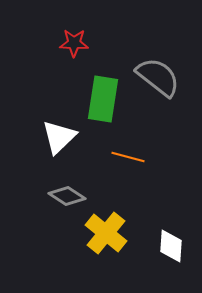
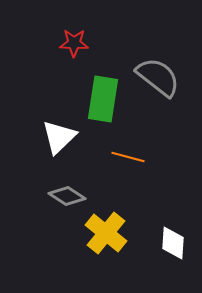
white diamond: moved 2 px right, 3 px up
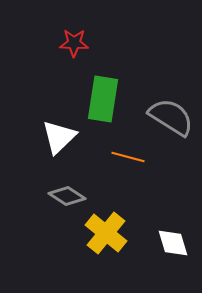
gray semicircle: moved 13 px right, 40 px down; rotated 6 degrees counterclockwise
white diamond: rotated 20 degrees counterclockwise
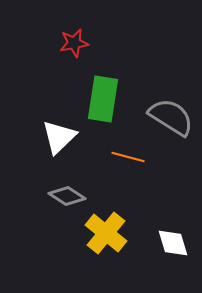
red star: rotated 12 degrees counterclockwise
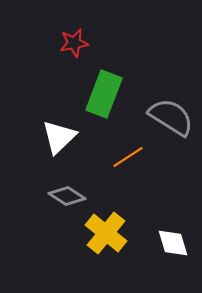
green rectangle: moved 1 px right, 5 px up; rotated 12 degrees clockwise
orange line: rotated 48 degrees counterclockwise
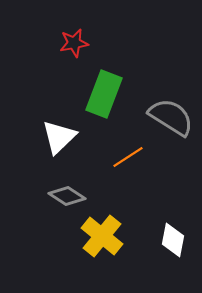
yellow cross: moved 4 px left, 3 px down
white diamond: moved 3 px up; rotated 28 degrees clockwise
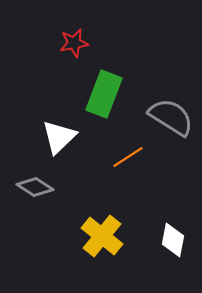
gray diamond: moved 32 px left, 9 px up
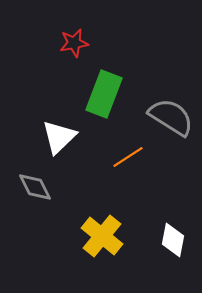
gray diamond: rotated 30 degrees clockwise
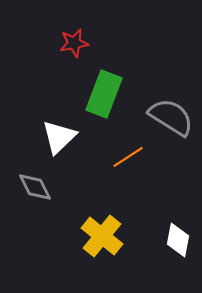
white diamond: moved 5 px right
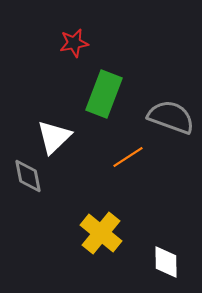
gray semicircle: rotated 12 degrees counterclockwise
white triangle: moved 5 px left
gray diamond: moved 7 px left, 11 px up; rotated 15 degrees clockwise
yellow cross: moved 1 px left, 3 px up
white diamond: moved 12 px left, 22 px down; rotated 12 degrees counterclockwise
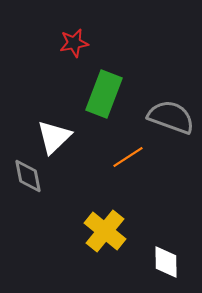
yellow cross: moved 4 px right, 2 px up
